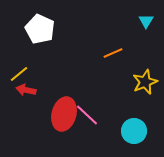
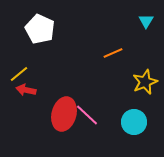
cyan circle: moved 9 px up
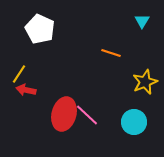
cyan triangle: moved 4 px left
orange line: moved 2 px left; rotated 42 degrees clockwise
yellow line: rotated 18 degrees counterclockwise
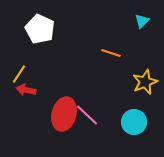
cyan triangle: rotated 14 degrees clockwise
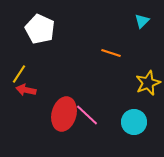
yellow star: moved 3 px right, 1 px down
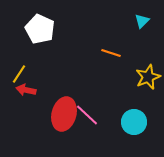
yellow star: moved 6 px up
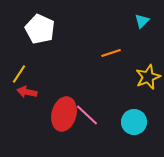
orange line: rotated 36 degrees counterclockwise
red arrow: moved 1 px right, 2 px down
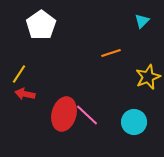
white pentagon: moved 1 px right, 4 px up; rotated 12 degrees clockwise
red arrow: moved 2 px left, 2 px down
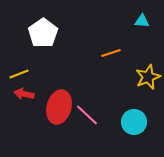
cyan triangle: rotated 49 degrees clockwise
white pentagon: moved 2 px right, 8 px down
yellow line: rotated 36 degrees clockwise
red arrow: moved 1 px left
red ellipse: moved 5 px left, 7 px up
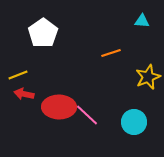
yellow line: moved 1 px left, 1 px down
red ellipse: rotated 76 degrees clockwise
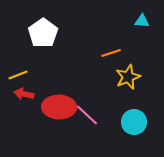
yellow star: moved 20 px left
